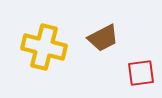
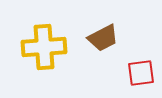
yellow cross: rotated 18 degrees counterclockwise
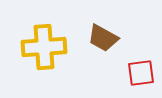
brown trapezoid: rotated 56 degrees clockwise
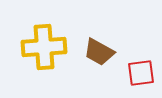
brown trapezoid: moved 4 px left, 14 px down
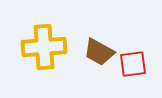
red square: moved 8 px left, 9 px up
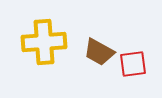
yellow cross: moved 5 px up
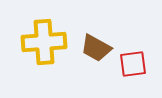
brown trapezoid: moved 3 px left, 4 px up
